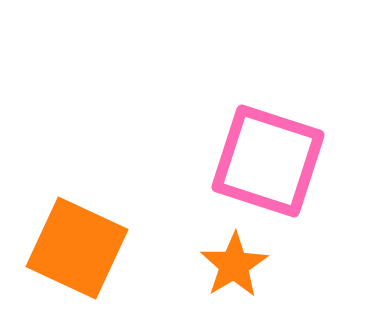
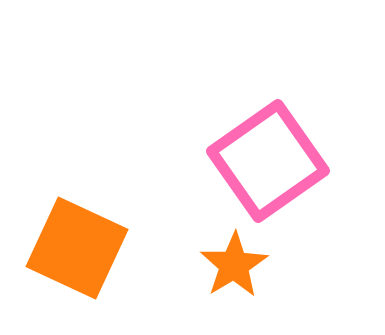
pink square: rotated 37 degrees clockwise
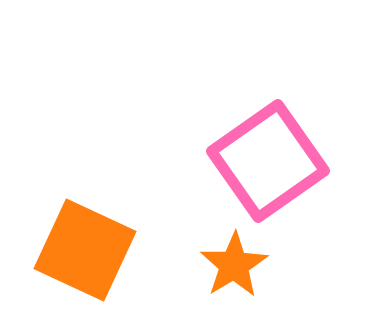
orange square: moved 8 px right, 2 px down
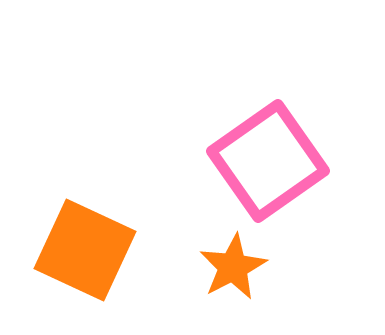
orange star: moved 1 px left, 2 px down; rotated 4 degrees clockwise
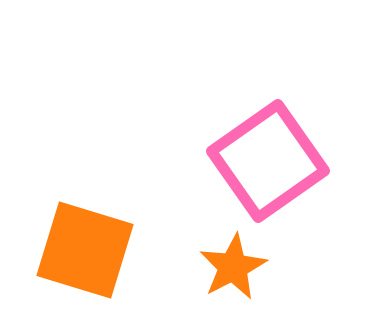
orange square: rotated 8 degrees counterclockwise
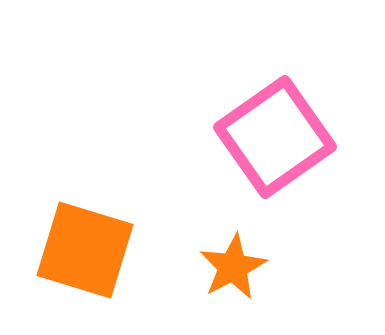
pink square: moved 7 px right, 24 px up
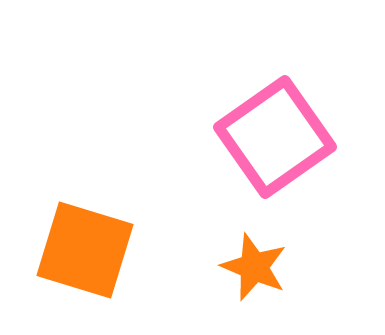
orange star: moved 21 px right; rotated 22 degrees counterclockwise
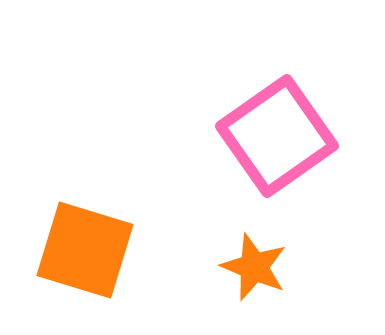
pink square: moved 2 px right, 1 px up
